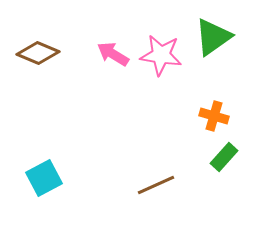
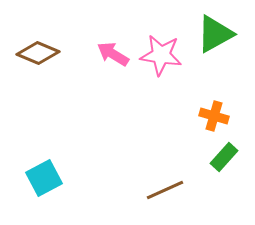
green triangle: moved 2 px right, 3 px up; rotated 6 degrees clockwise
brown line: moved 9 px right, 5 px down
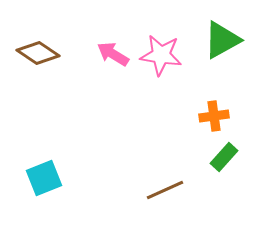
green triangle: moved 7 px right, 6 px down
brown diamond: rotated 12 degrees clockwise
orange cross: rotated 24 degrees counterclockwise
cyan square: rotated 6 degrees clockwise
